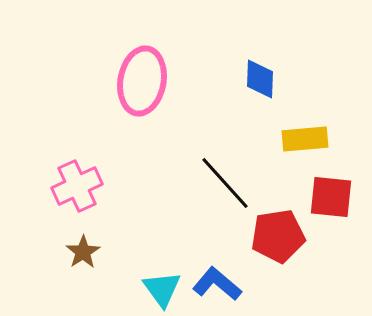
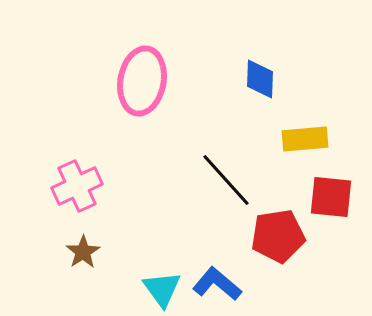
black line: moved 1 px right, 3 px up
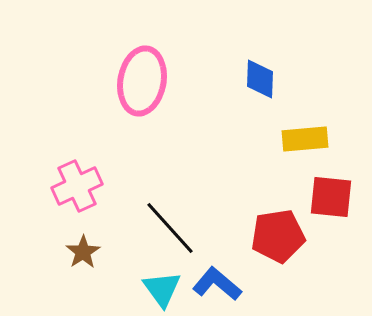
black line: moved 56 px left, 48 px down
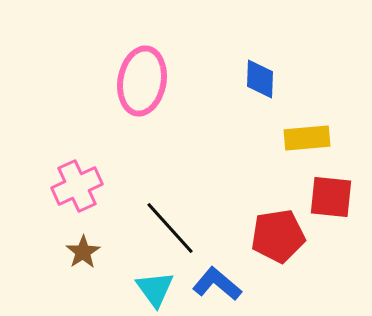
yellow rectangle: moved 2 px right, 1 px up
cyan triangle: moved 7 px left
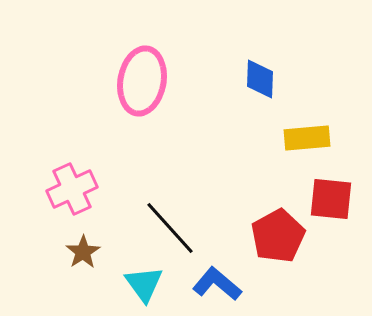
pink cross: moved 5 px left, 3 px down
red square: moved 2 px down
red pentagon: rotated 20 degrees counterclockwise
cyan triangle: moved 11 px left, 5 px up
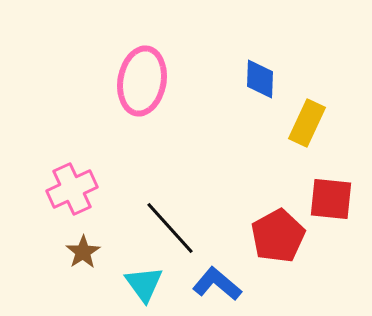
yellow rectangle: moved 15 px up; rotated 60 degrees counterclockwise
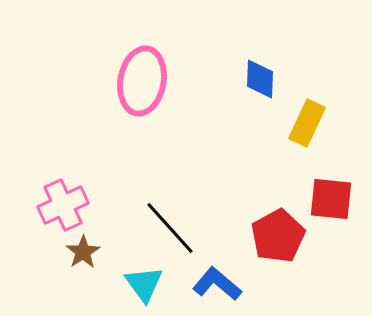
pink cross: moved 9 px left, 16 px down
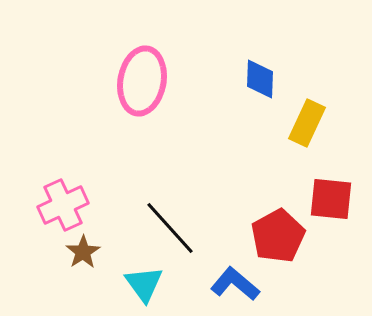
blue L-shape: moved 18 px right
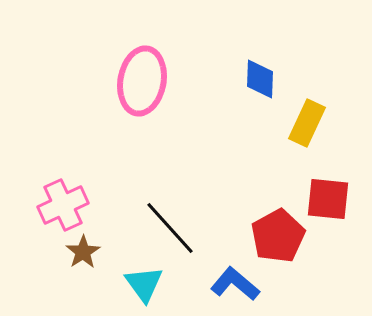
red square: moved 3 px left
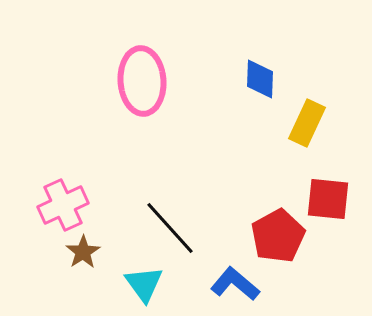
pink ellipse: rotated 14 degrees counterclockwise
